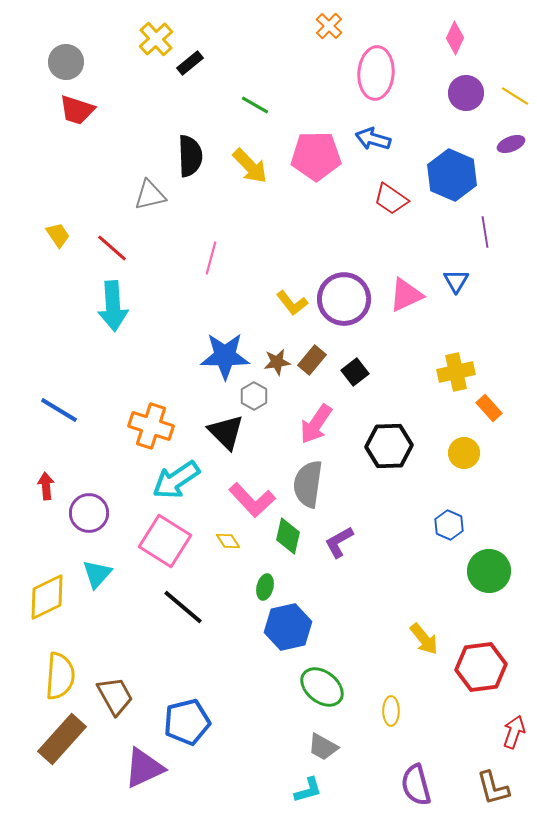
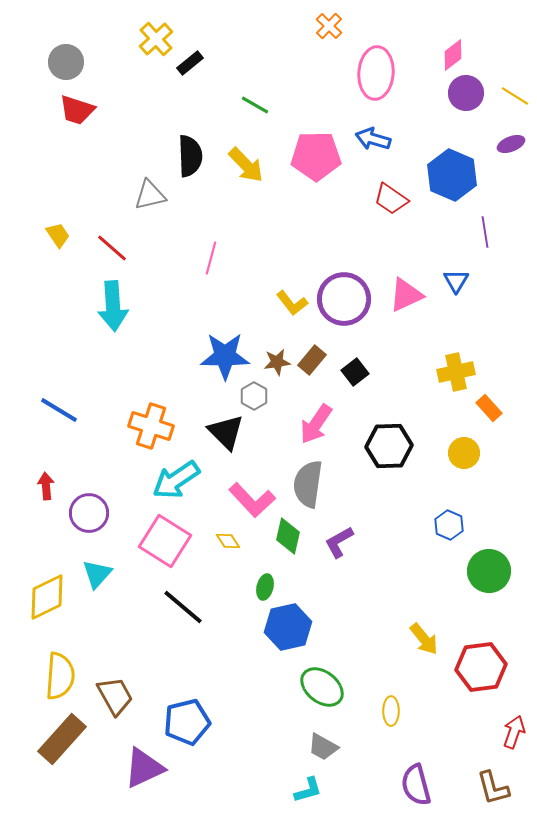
pink diamond at (455, 38): moved 2 px left, 17 px down; rotated 28 degrees clockwise
yellow arrow at (250, 166): moved 4 px left, 1 px up
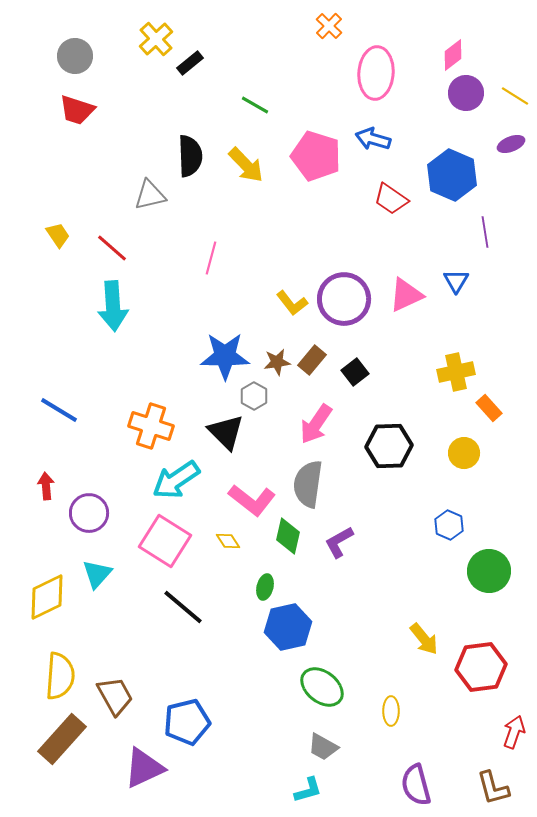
gray circle at (66, 62): moved 9 px right, 6 px up
pink pentagon at (316, 156): rotated 18 degrees clockwise
pink L-shape at (252, 500): rotated 9 degrees counterclockwise
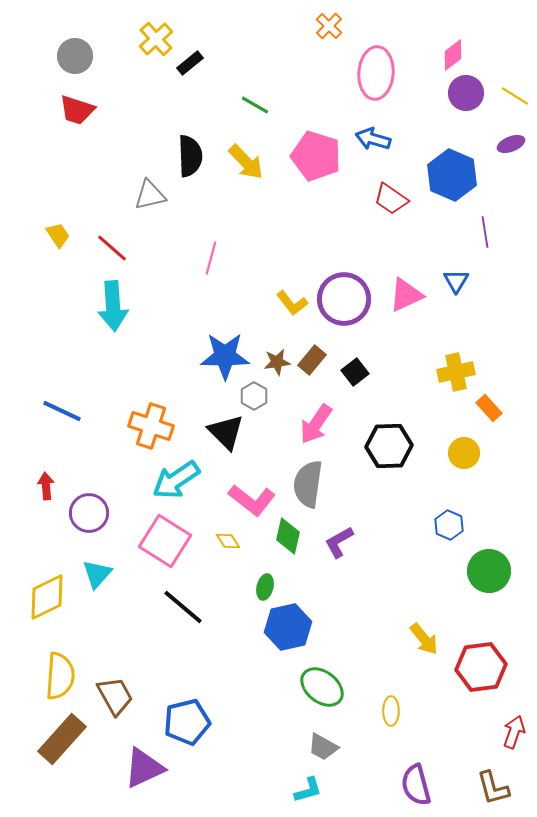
yellow arrow at (246, 165): moved 3 px up
blue line at (59, 410): moved 3 px right, 1 px down; rotated 6 degrees counterclockwise
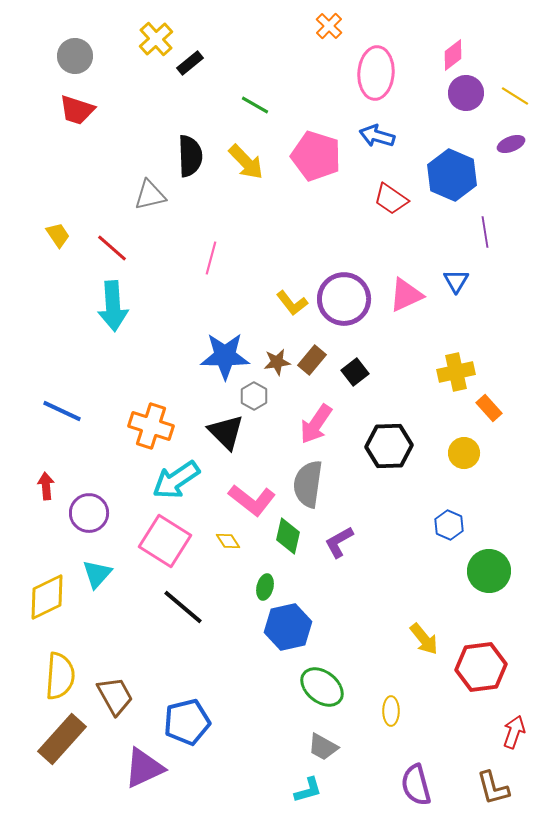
blue arrow at (373, 139): moved 4 px right, 3 px up
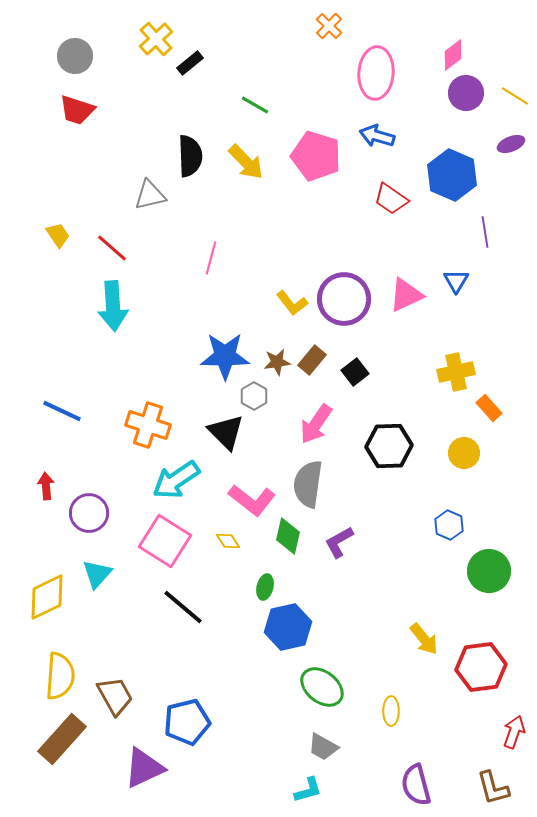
orange cross at (151, 426): moved 3 px left, 1 px up
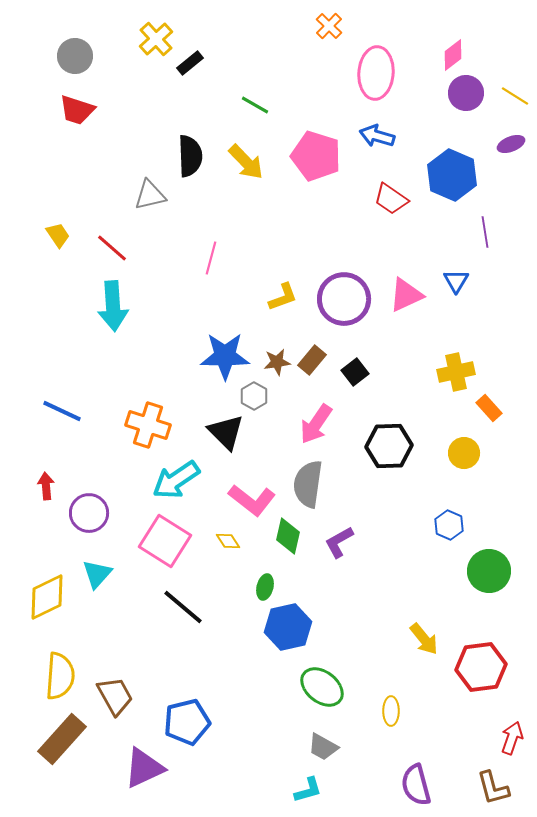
yellow L-shape at (292, 303): moved 9 px left, 6 px up; rotated 72 degrees counterclockwise
red arrow at (514, 732): moved 2 px left, 6 px down
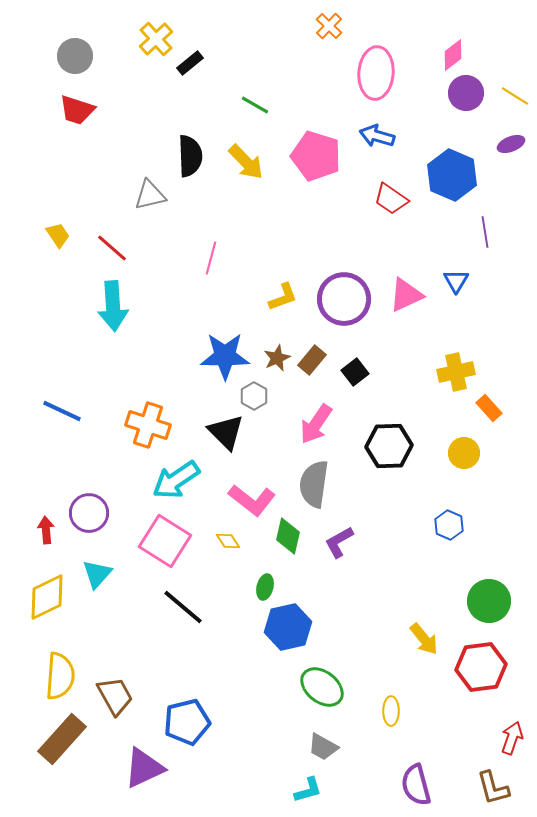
brown star at (277, 362): moved 4 px up; rotated 16 degrees counterclockwise
gray semicircle at (308, 484): moved 6 px right
red arrow at (46, 486): moved 44 px down
green circle at (489, 571): moved 30 px down
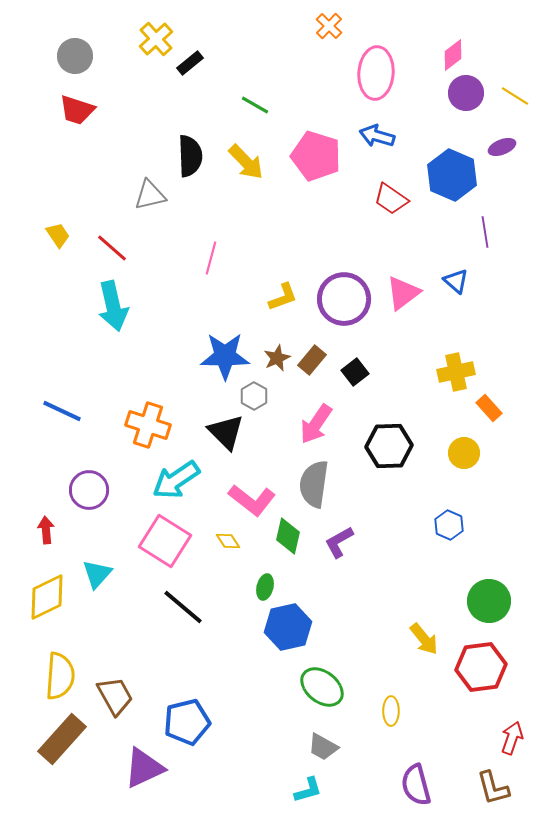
purple ellipse at (511, 144): moved 9 px left, 3 px down
blue triangle at (456, 281): rotated 20 degrees counterclockwise
pink triangle at (406, 295): moved 3 px left, 2 px up; rotated 12 degrees counterclockwise
cyan arrow at (113, 306): rotated 9 degrees counterclockwise
purple circle at (89, 513): moved 23 px up
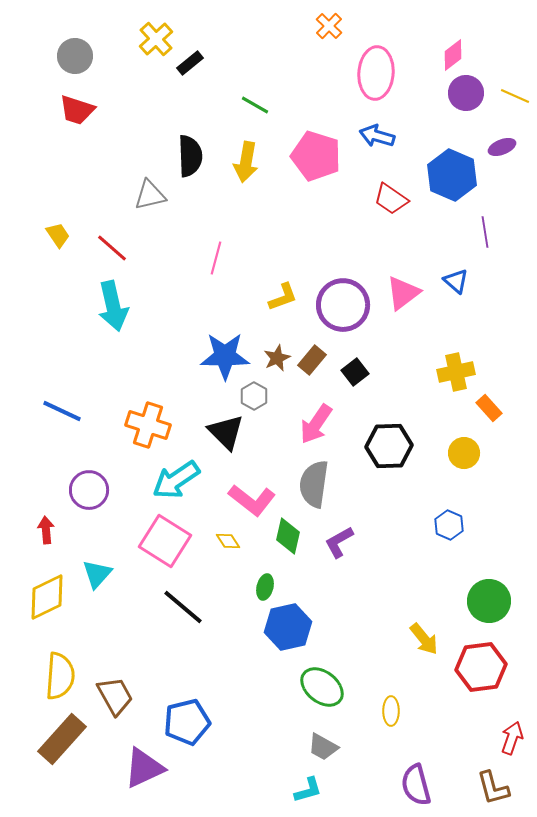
yellow line at (515, 96): rotated 8 degrees counterclockwise
yellow arrow at (246, 162): rotated 54 degrees clockwise
pink line at (211, 258): moved 5 px right
purple circle at (344, 299): moved 1 px left, 6 px down
